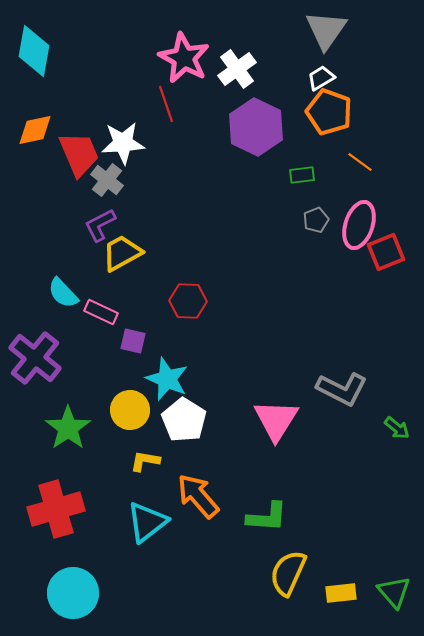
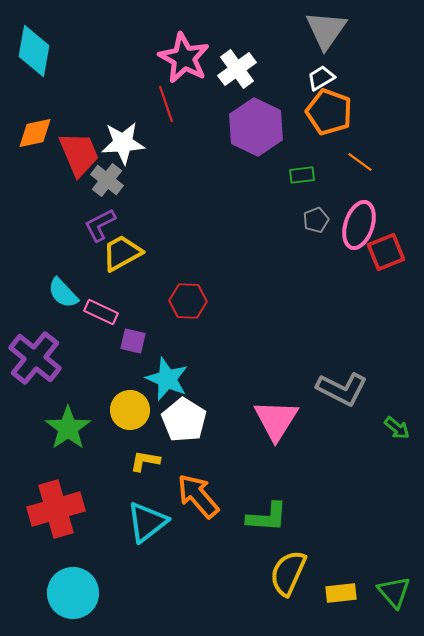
orange diamond: moved 3 px down
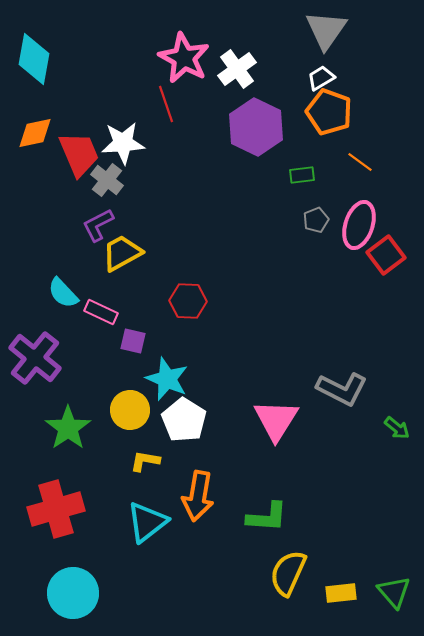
cyan diamond: moved 8 px down
purple L-shape: moved 2 px left
red square: moved 3 px down; rotated 15 degrees counterclockwise
orange arrow: rotated 129 degrees counterclockwise
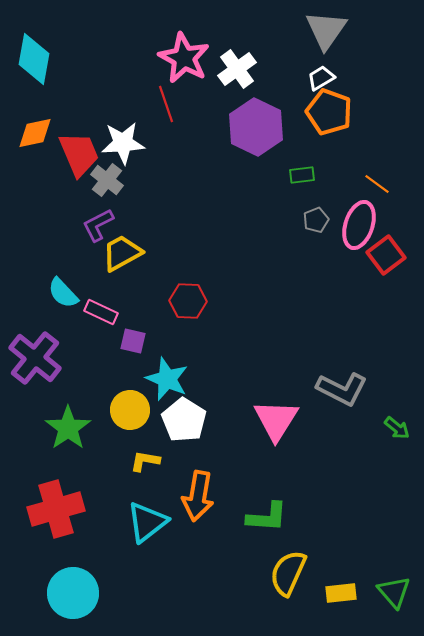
orange line: moved 17 px right, 22 px down
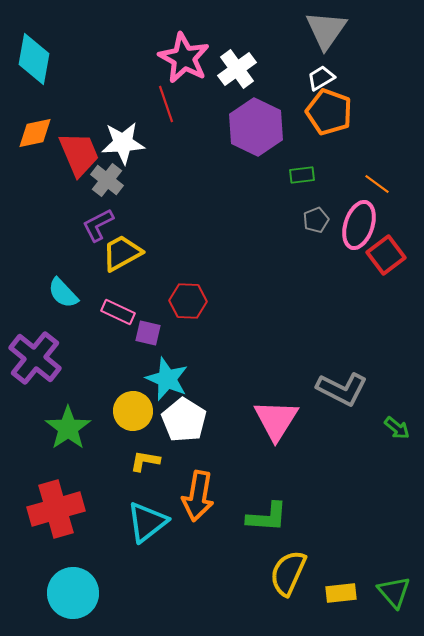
pink rectangle: moved 17 px right
purple square: moved 15 px right, 8 px up
yellow circle: moved 3 px right, 1 px down
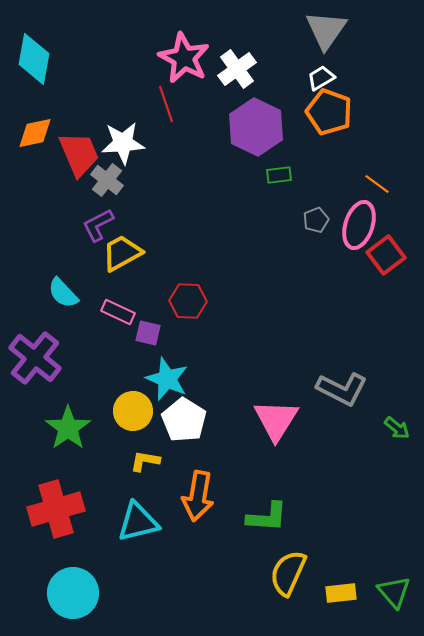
green rectangle: moved 23 px left
cyan triangle: moved 9 px left; rotated 24 degrees clockwise
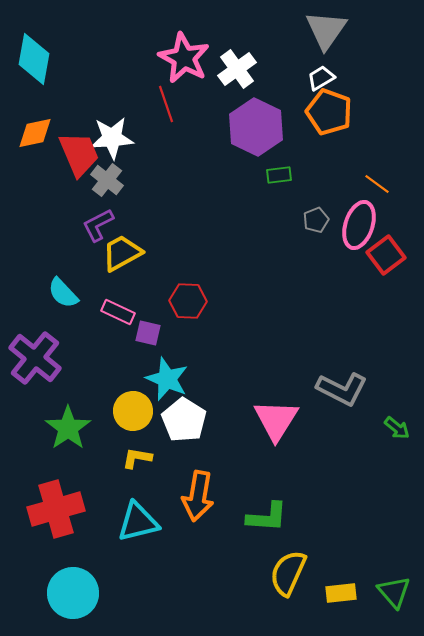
white star: moved 11 px left, 5 px up
yellow L-shape: moved 8 px left, 3 px up
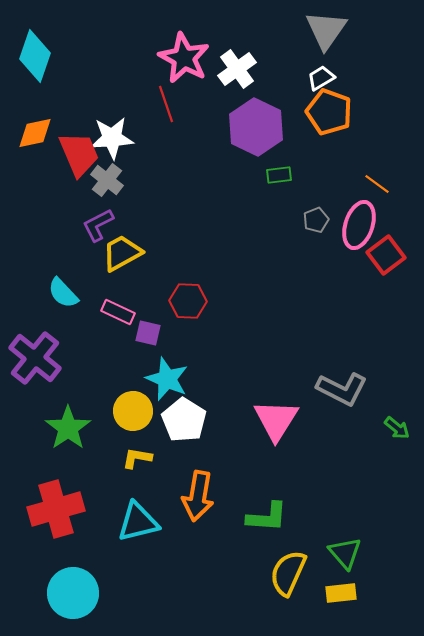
cyan diamond: moved 1 px right, 3 px up; rotated 9 degrees clockwise
green triangle: moved 49 px left, 39 px up
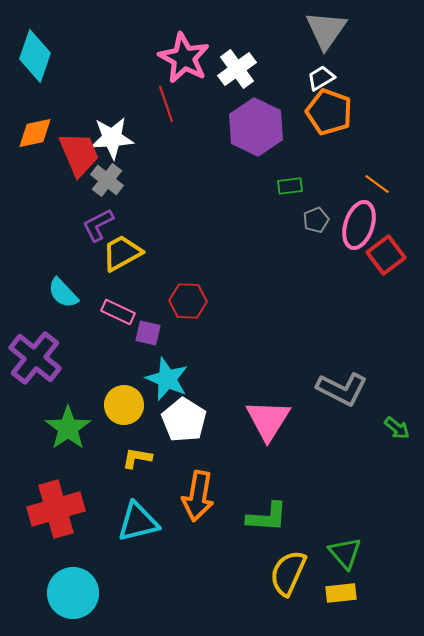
green rectangle: moved 11 px right, 11 px down
yellow circle: moved 9 px left, 6 px up
pink triangle: moved 8 px left
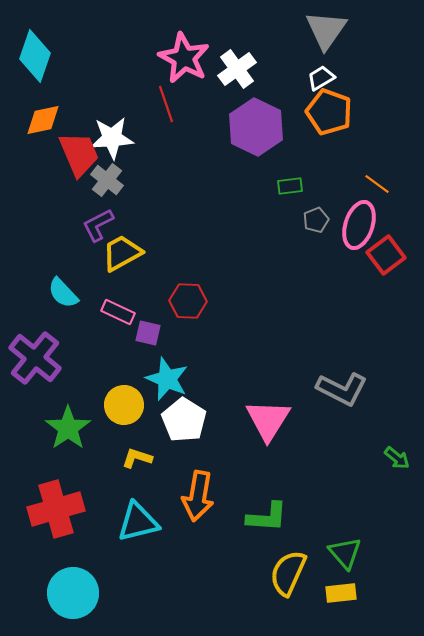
orange diamond: moved 8 px right, 13 px up
green arrow: moved 30 px down
yellow L-shape: rotated 8 degrees clockwise
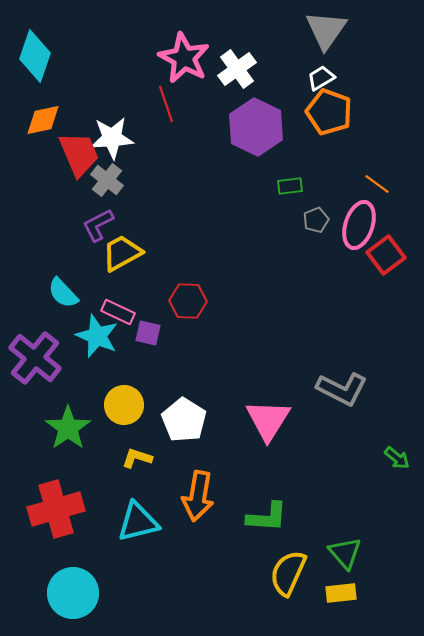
cyan star: moved 70 px left, 43 px up
